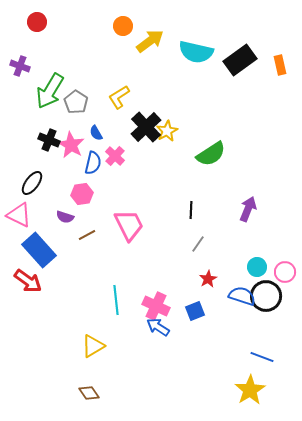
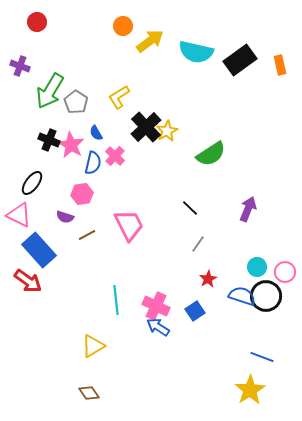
black line at (191, 210): moved 1 px left, 2 px up; rotated 48 degrees counterclockwise
blue square at (195, 311): rotated 12 degrees counterclockwise
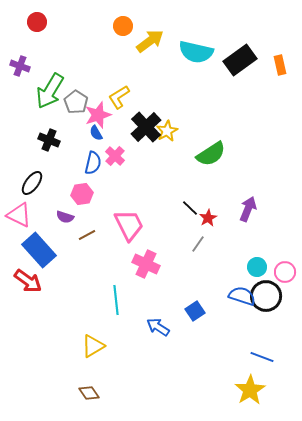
pink star at (71, 145): moved 27 px right, 30 px up; rotated 24 degrees clockwise
red star at (208, 279): moved 61 px up
pink cross at (156, 306): moved 10 px left, 42 px up
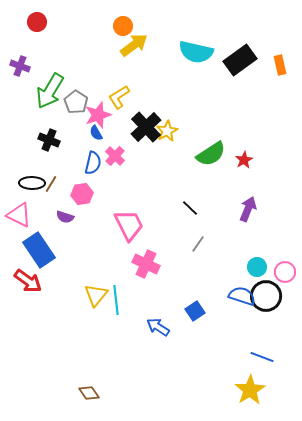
yellow arrow at (150, 41): moved 16 px left, 4 px down
black ellipse at (32, 183): rotated 55 degrees clockwise
red star at (208, 218): moved 36 px right, 58 px up
brown line at (87, 235): moved 36 px left, 51 px up; rotated 30 degrees counterclockwise
blue rectangle at (39, 250): rotated 8 degrees clockwise
yellow triangle at (93, 346): moved 3 px right, 51 px up; rotated 20 degrees counterclockwise
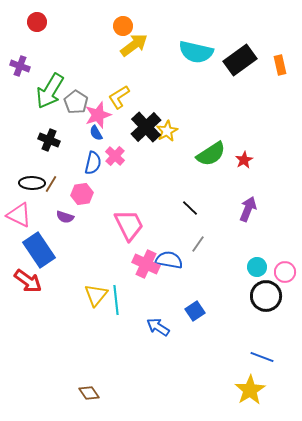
blue semicircle at (242, 296): moved 73 px left, 36 px up; rotated 8 degrees counterclockwise
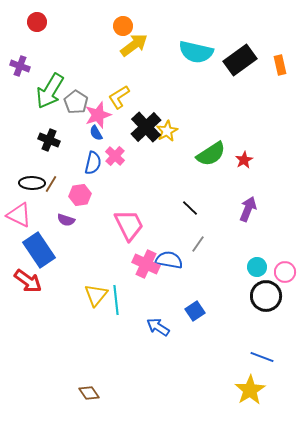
pink hexagon at (82, 194): moved 2 px left, 1 px down
purple semicircle at (65, 217): moved 1 px right, 3 px down
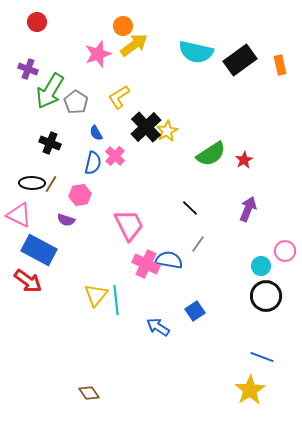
purple cross at (20, 66): moved 8 px right, 3 px down
pink star at (98, 115): moved 61 px up
black cross at (49, 140): moved 1 px right, 3 px down
blue rectangle at (39, 250): rotated 28 degrees counterclockwise
cyan circle at (257, 267): moved 4 px right, 1 px up
pink circle at (285, 272): moved 21 px up
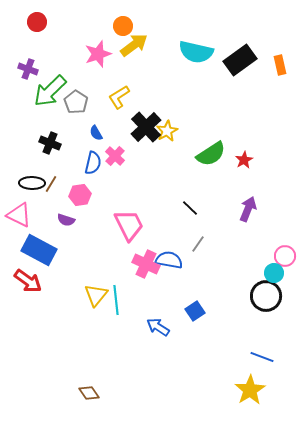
green arrow at (50, 91): rotated 15 degrees clockwise
pink circle at (285, 251): moved 5 px down
cyan circle at (261, 266): moved 13 px right, 7 px down
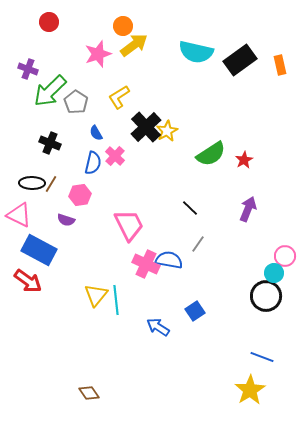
red circle at (37, 22): moved 12 px right
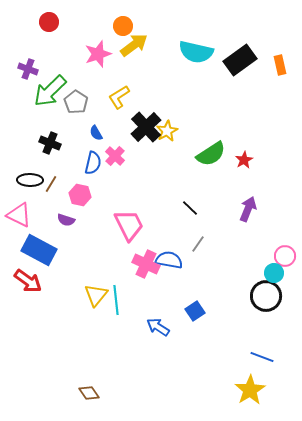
black ellipse at (32, 183): moved 2 px left, 3 px up
pink hexagon at (80, 195): rotated 20 degrees clockwise
